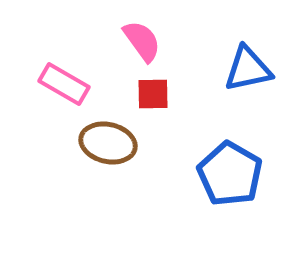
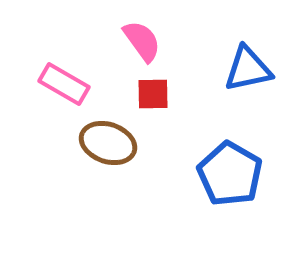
brown ellipse: rotated 6 degrees clockwise
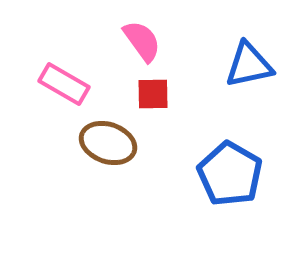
blue triangle: moved 1 px right, 4 px up
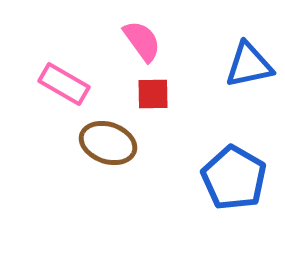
blue pentagon: moved 4 px right, 4 px down
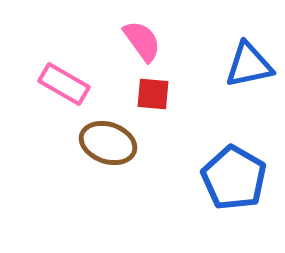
red square: rotated 6 degrees clockwise
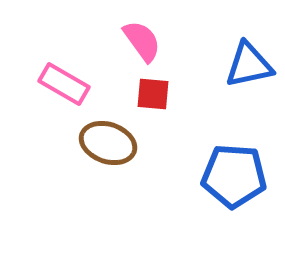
blue pentagon: moved 2 px up; rotated 26 degrees counterclockwise
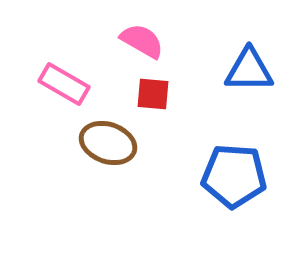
pink semicircle: rotated 24 degrees counterclockwise
blue triangle: moved 5 px down; rotated 12 degrees clockwise
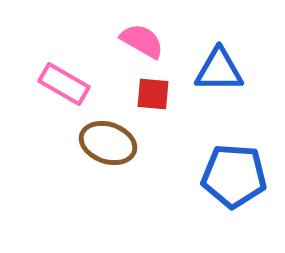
blue triangle: moved 30 px left
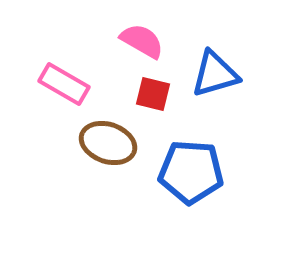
blue triangle: moved 4 px left, 4 px down; rotated 16 degrees counterclockwise
red square: rotated 9 degrees clockwise
blue pentagon: moved 43 px left, 4 px up
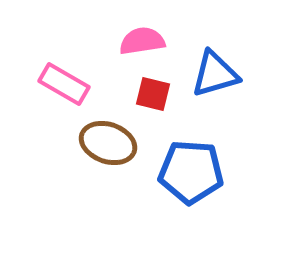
pink semicircle: rotated 39 degrees counterclockwise
